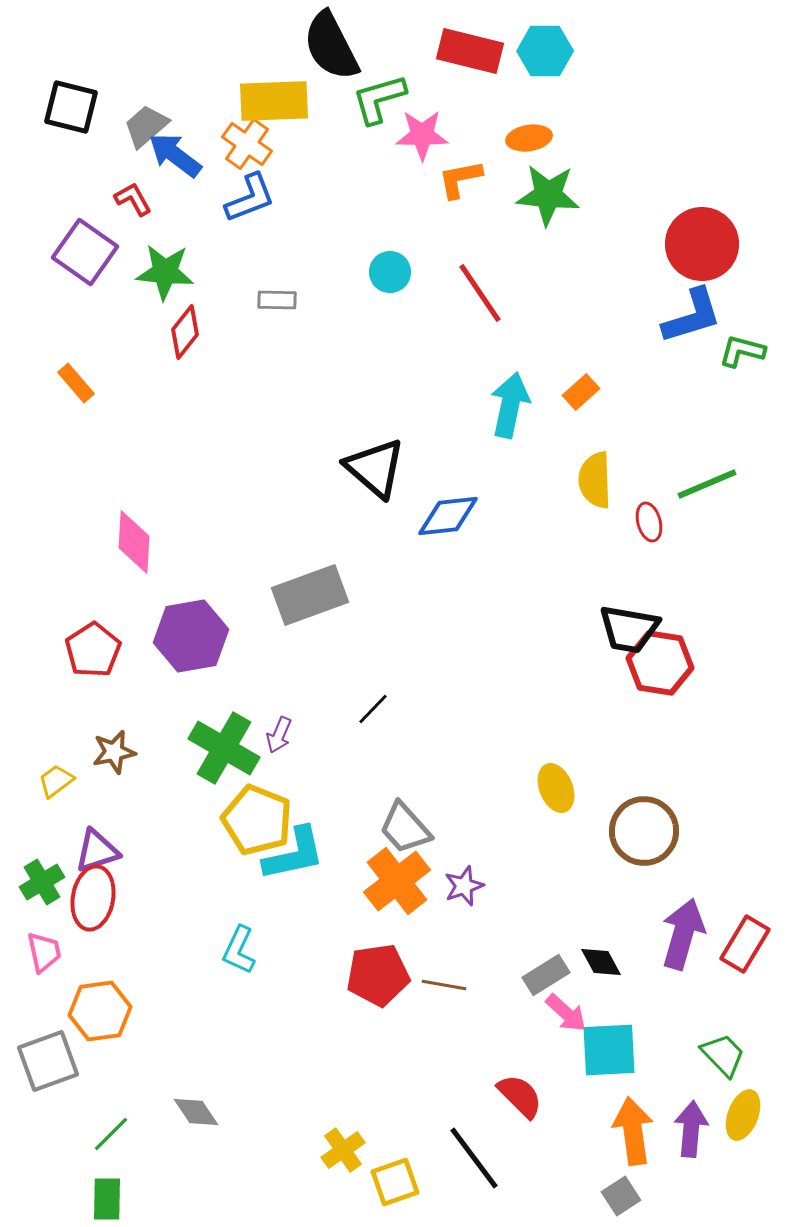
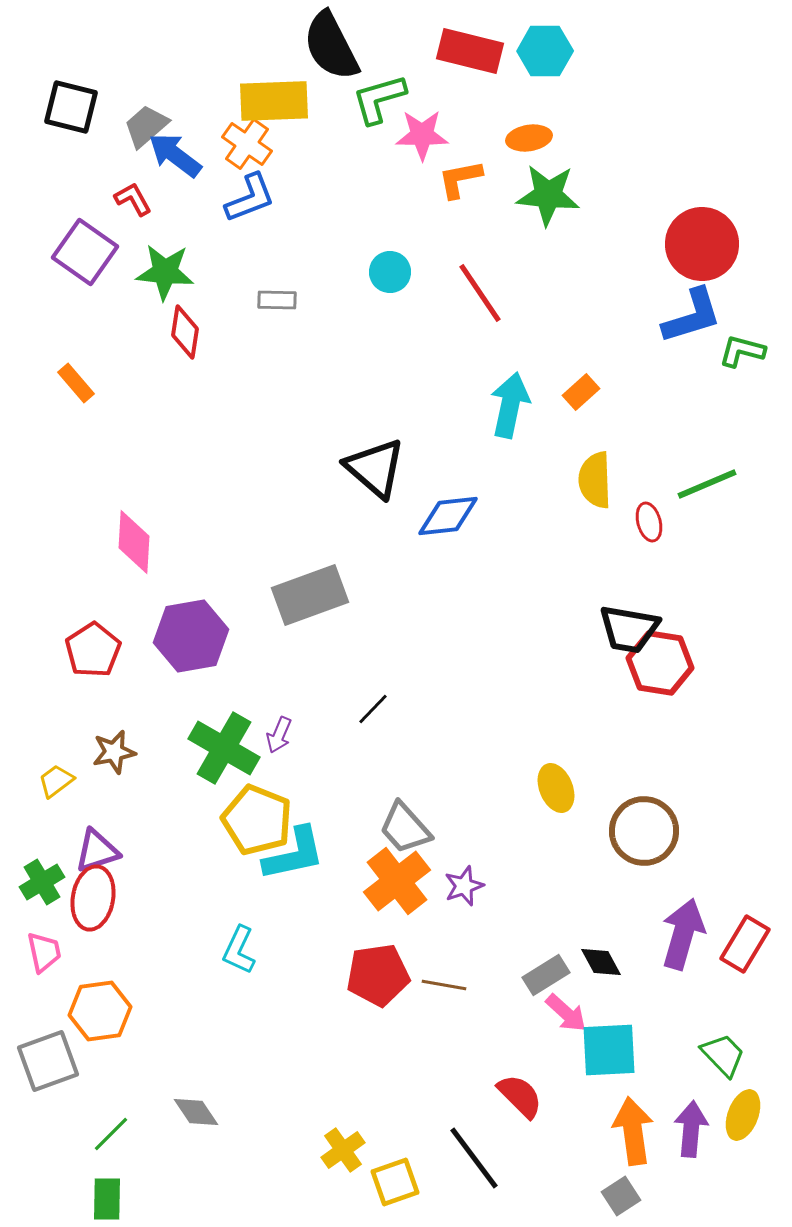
red diamond at (185, 332): rotated 30 degrees counterclockwise
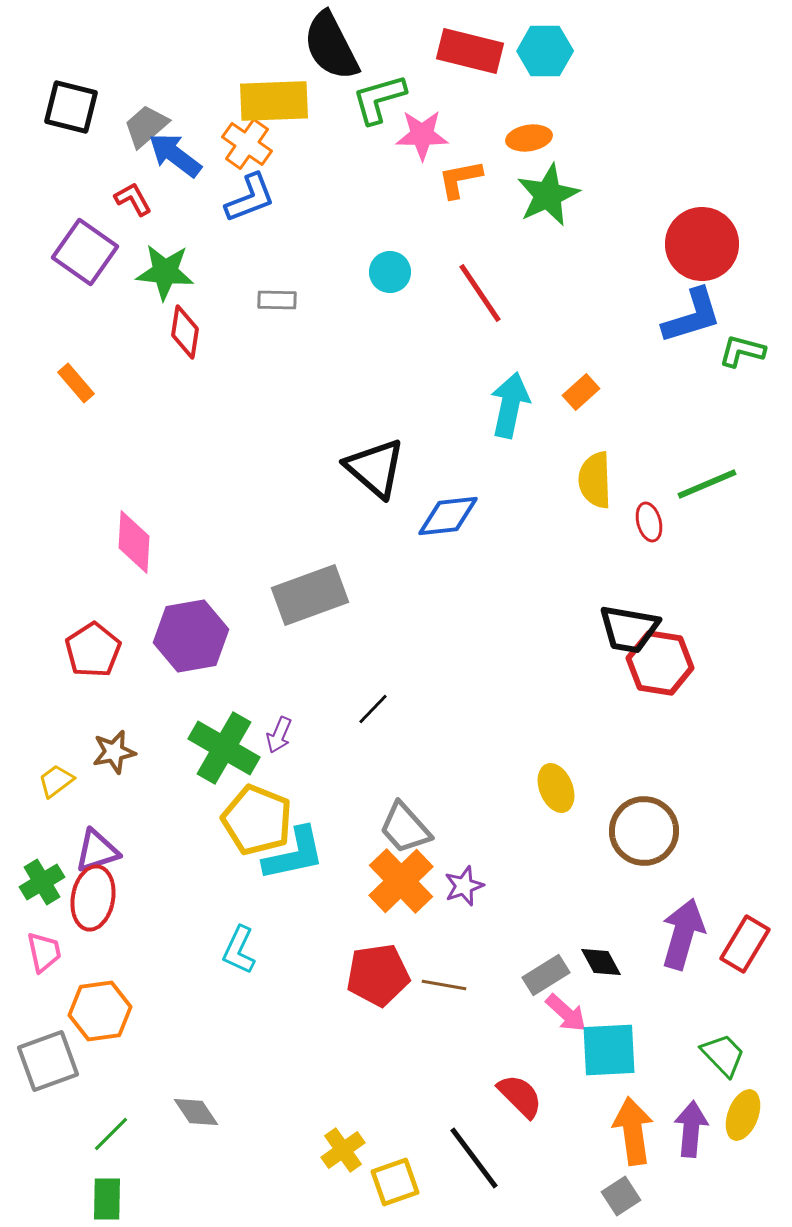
green star at (548, 195): rotated 30 degrees counterclockwise
orange cross at (397, 881): moved 4 px right; rotated 6 degrees counterclockwise
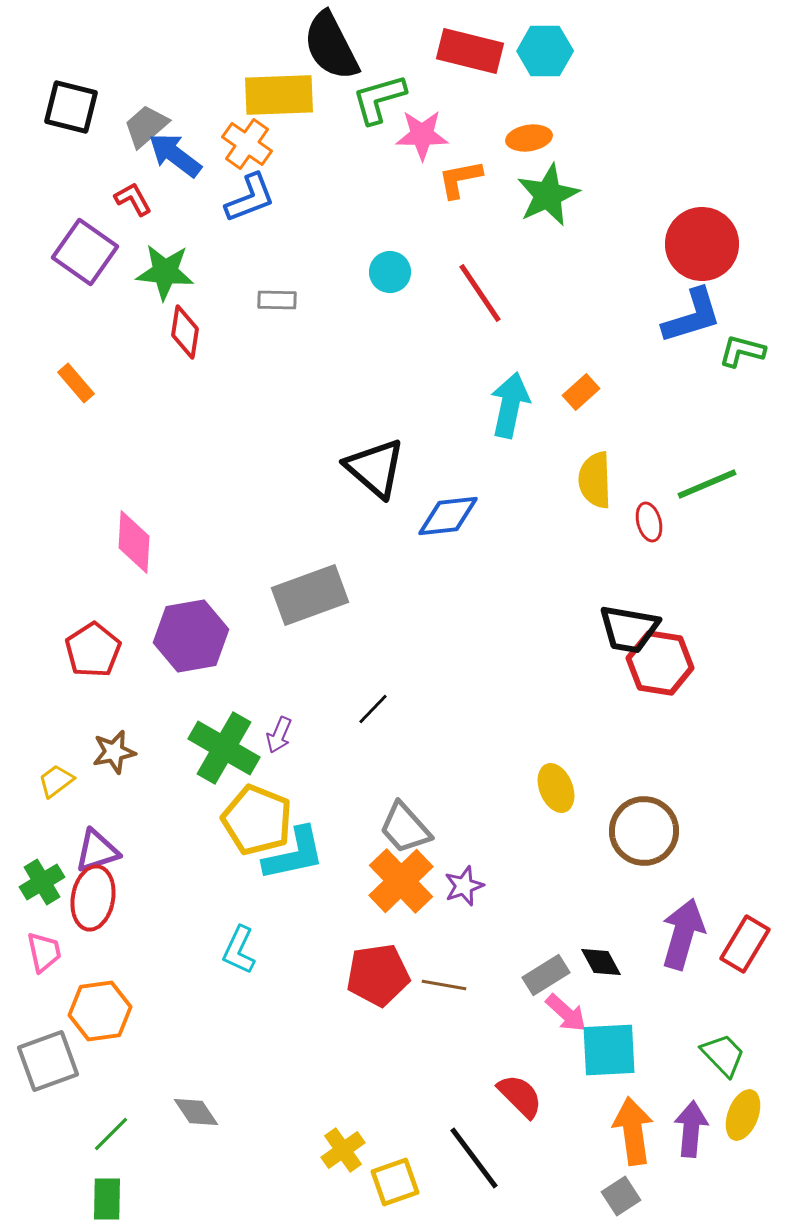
yellow rectangle at (274, 101): moved 5 px right, 6 px up
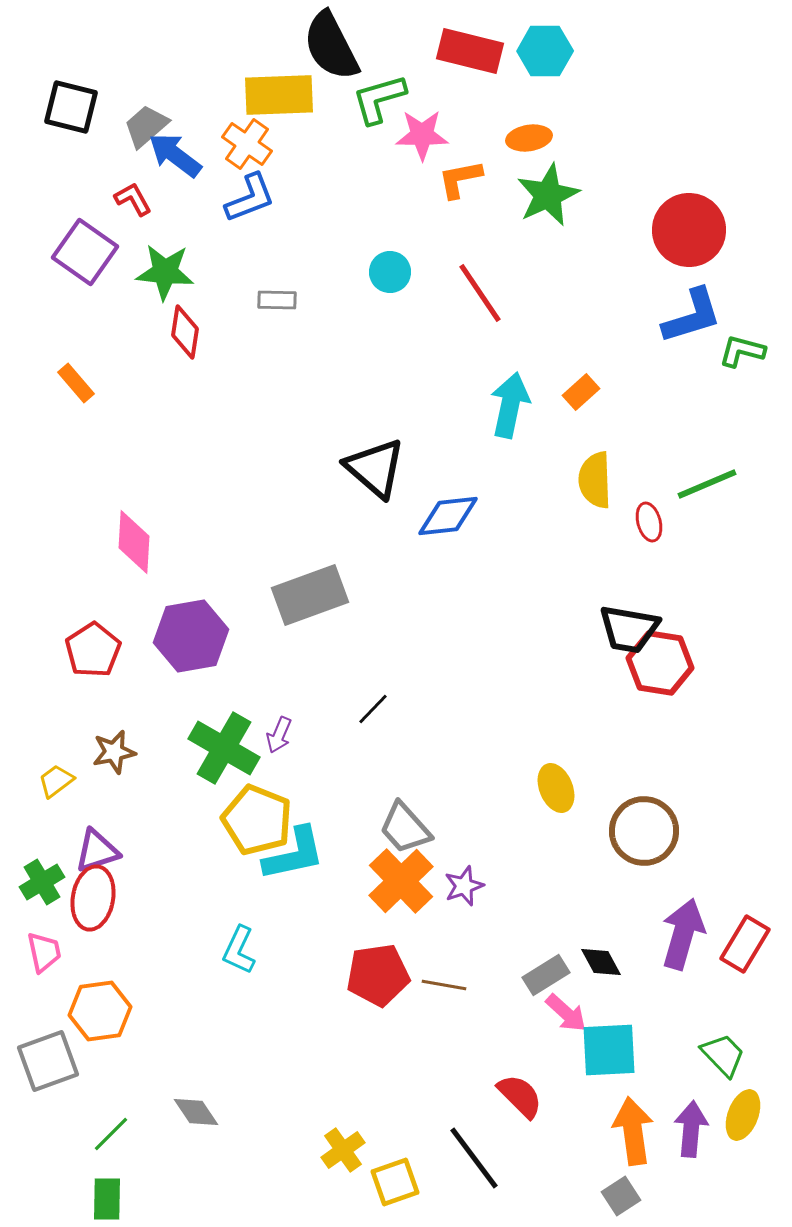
red circle at (702, 244): moved 13 px left, 14 px up
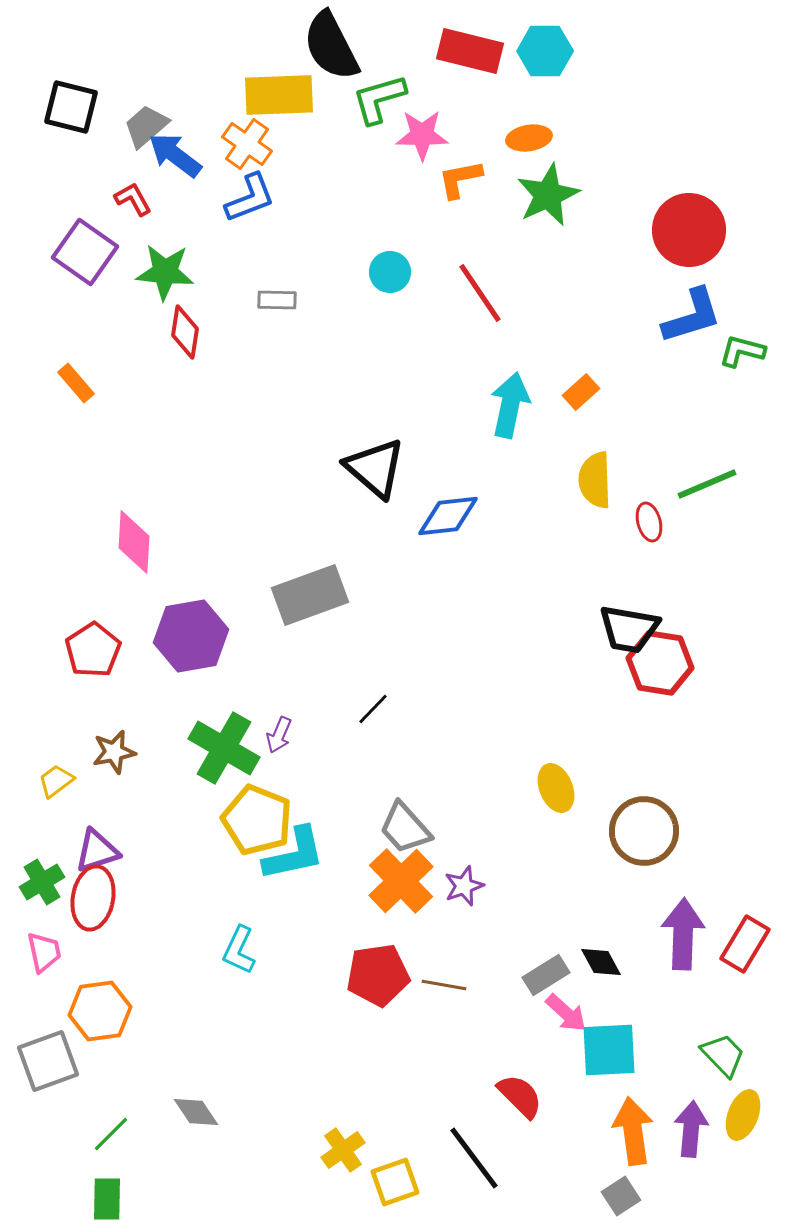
purple arrow at (683, 934): rotated 14 degrees counterclockwise
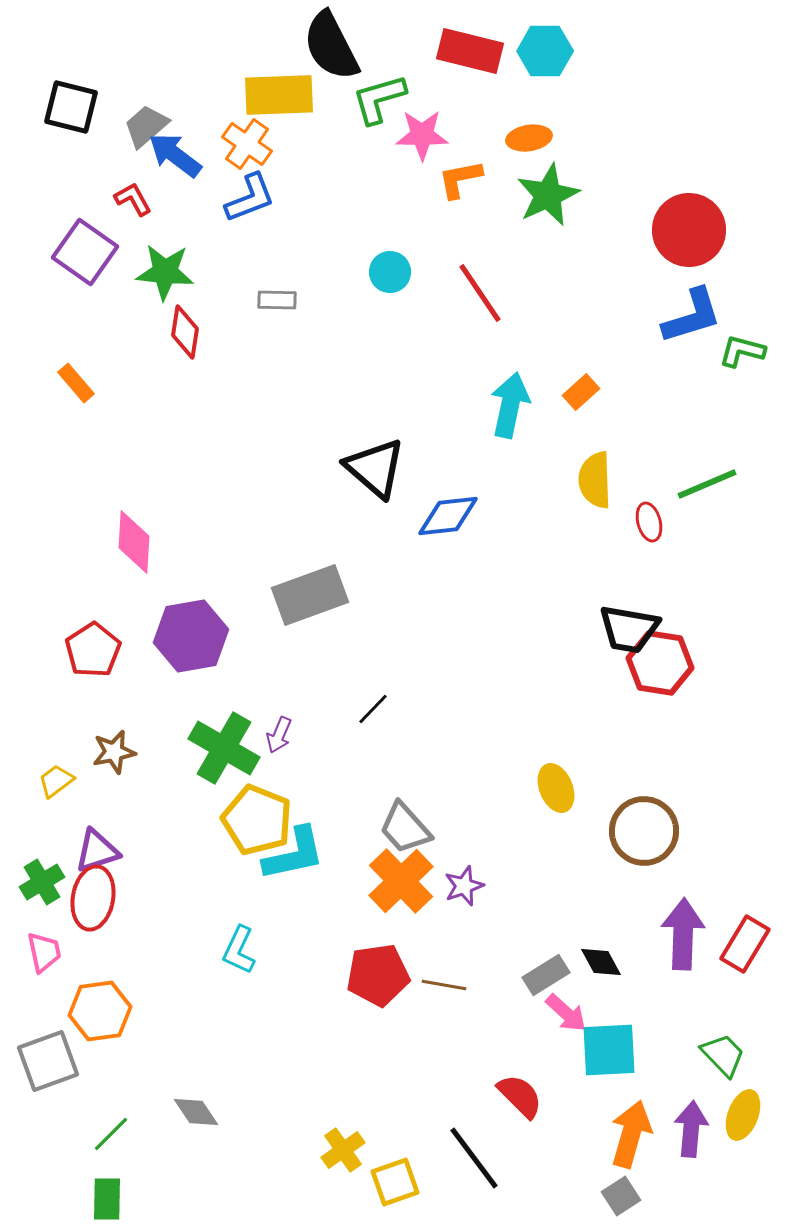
orange arrow at (633, 1131): moved 2 px left, 3 px down; rotated 24 degrees clockwise
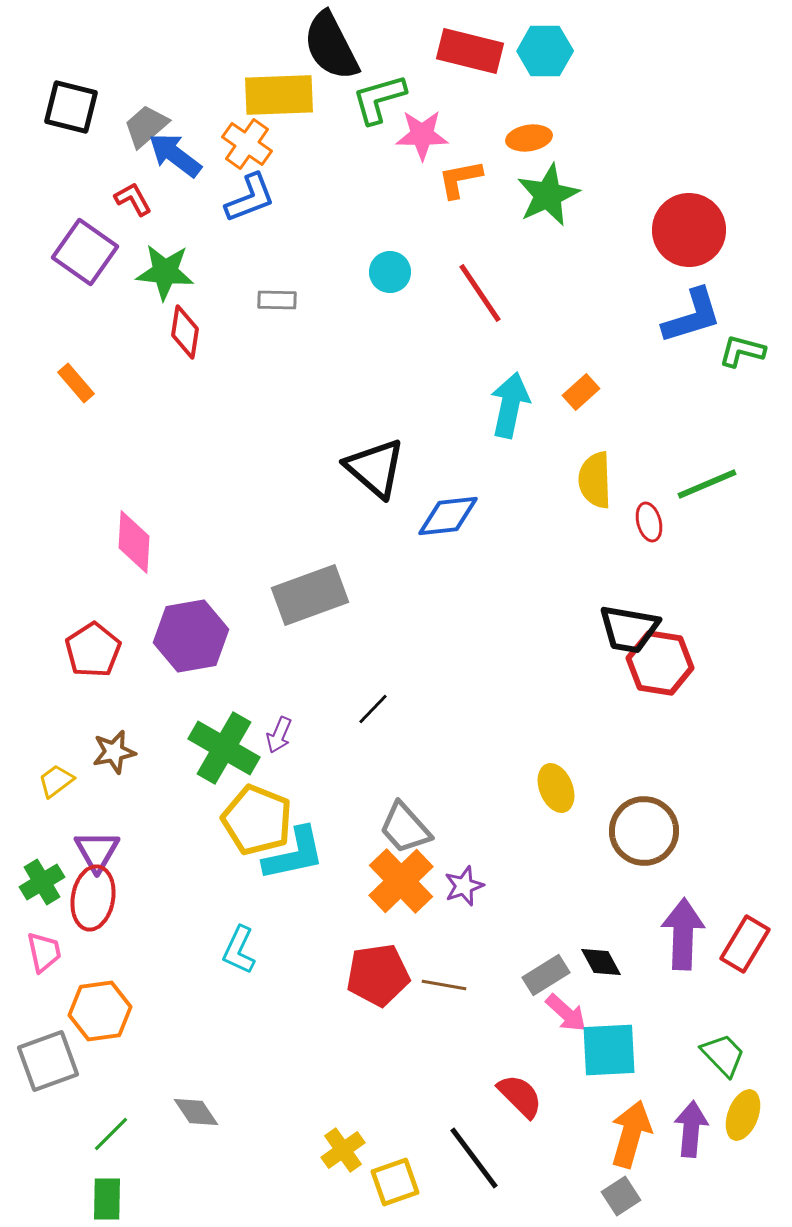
purple triangle at (97, 851): rotated 42 degrees counterclockwise
